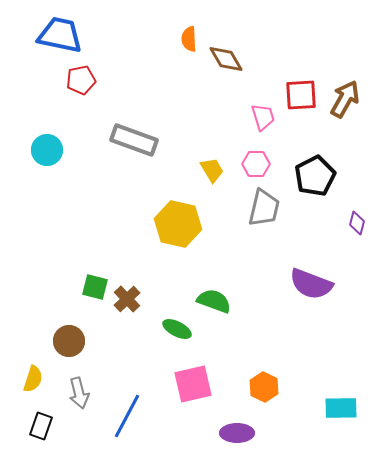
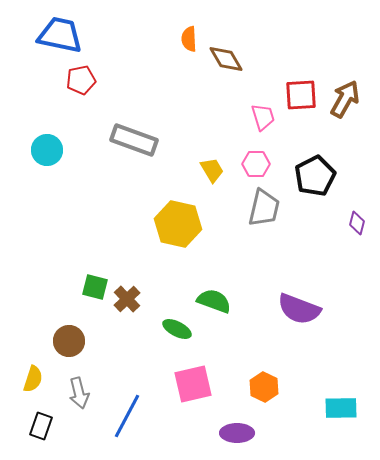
purple semicircle: moved 12 px left, 25 px down
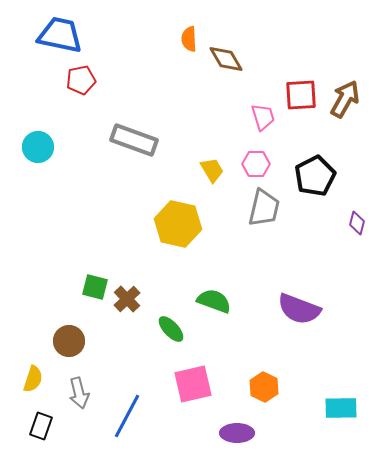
cyan circle: moved 9 px left, 3 px up
green ellipse: moved 6 px left; rotated 20 degrees clockwise
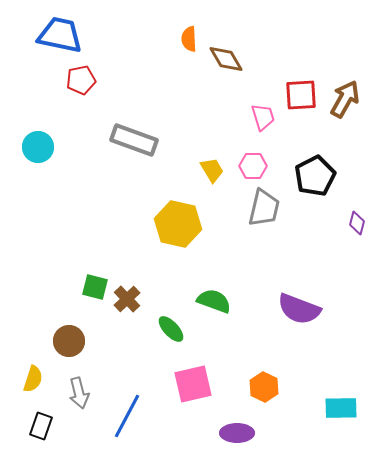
pink hexagon: moved 3 px left, 2 px down
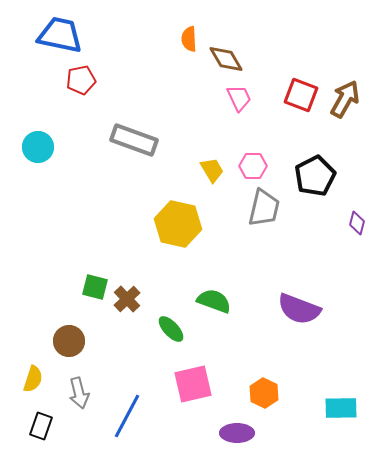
red square: rotated 24 degrees clockwise
pink trapezoid: moved 24 px left, 19 px up; rotated 8 degrees counterclockwise
orange hexagon: moved 6 px down
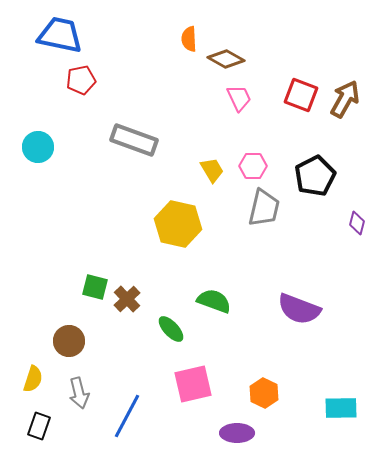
brown diamond: rotated 30 degrees counterclockwise
black rectangle: moved 2 px left
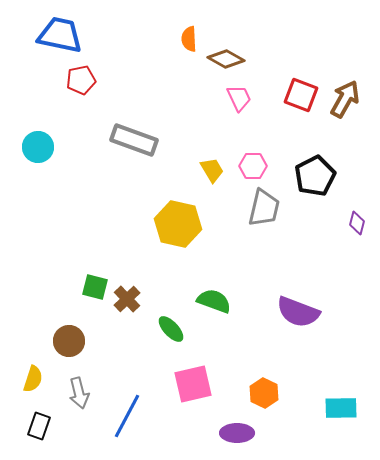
purple semicircle: moved 1 px left, 3 px down
